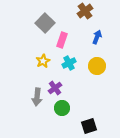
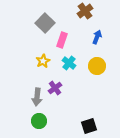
cyan cross: rotated 24 degrees counterclockwise
green circle: moved 23 px left, 13 px down
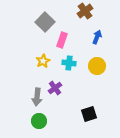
gray square: moved 1 px up
cyan cross: rotated 32 degrees counterclockwise
black square: moved 12 px up
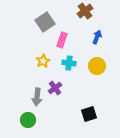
gray square: rotated 12 degrees clockwise
green circle: moved 11 px left, 1 px up
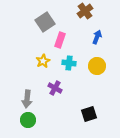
pink rectangle: moved 2 px left
purple cross: rotated 24 degrees counterclockwise
gray arrow: moved 10 px left, 2 px down
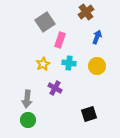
brown cross: moved 1 px right, 1 px down
yellow star: moved 3 px down
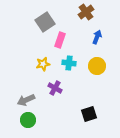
yellow star: rotated 16 degrees clockwise
gray arrow: moved 1 px left, 1 px down; rotated 60 degrees clockwise
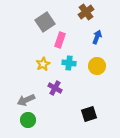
yellow star: rotated 16 degrees counterclockwise
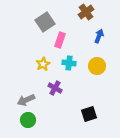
blue arrow: moved 2 px right, 1 px up
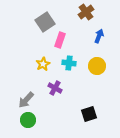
gray arrow: rotated 24 degrees counterclockwise
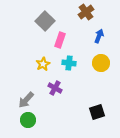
gray square: moved 1 px up; rotated 12 degrees counterclockwise
yellow circle: moved 4 px right, 3 px up
black square: moved 8 px right, 2 px up
